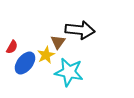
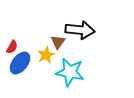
blue ellipse: moved 5 px left
cyan star: moved 1 px right
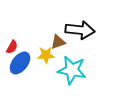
brown triangle: rotated 35 degrees clockwise
yellow star: rotated 24 degrees clockwise
cyan star: moved 2 px right, 2 px up
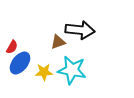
yellow star: moved 2 px left, 17 px down
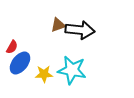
brown triangle: moved 17 px up
yellow star: moved 2 px down
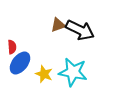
black arrow: rotated 20 degrees clockwise
red semicircle: rotated 32 degrees counterclockwise
cyan star: moved 1 px right, 2 px down
yellow star: rotated 24 degrees clockwise
